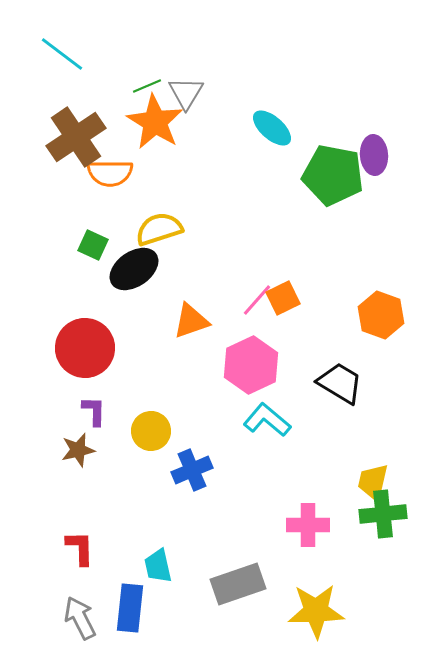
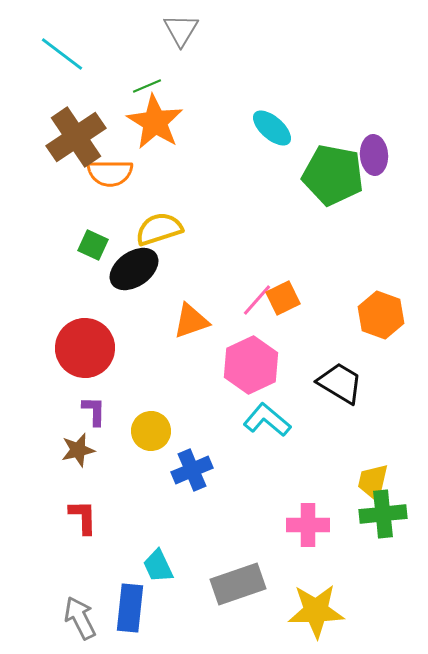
gray triangle: moved 5 px left, 63 px up
red L-shape: moved 3 px right, 31 px up
cyan trapezoid: rotated 12 degrees counterclockwise
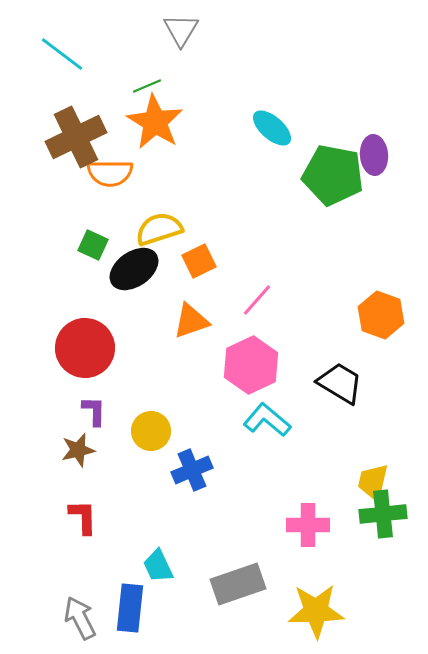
brown cross: rotated 8 degrees clockwise
orange square: moved 84 px left, 37 px up
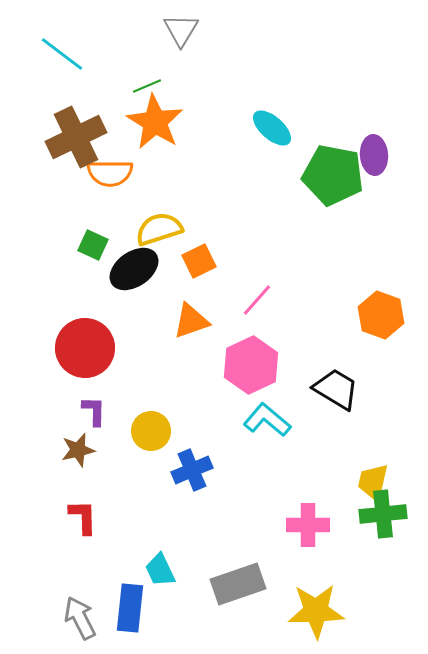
black trapezoid: moved 4 px left, 6 px down
cyan trapezoid: moved 2 px right, 4 px down
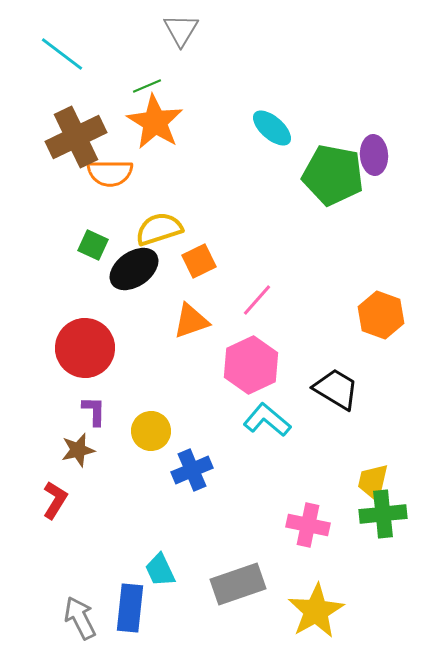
red L-shape: moved 28 px left, 17 px up; rotated 33 degrees clockwise
pink cross: rotated 12 degrees clockwise
yellow star: rotated 28 degrees counterclockwise
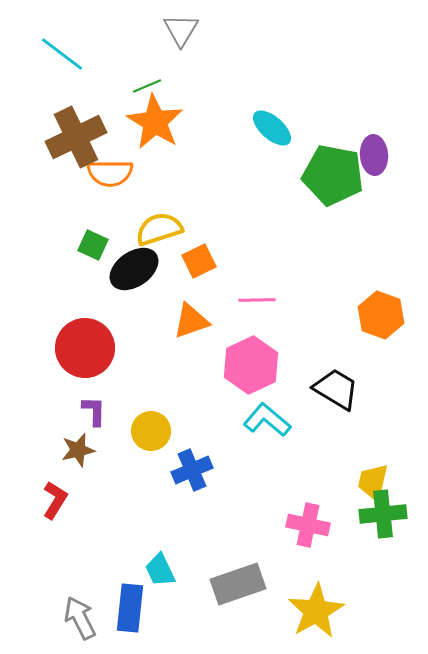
pink line: rotated 48 degrees clockwise
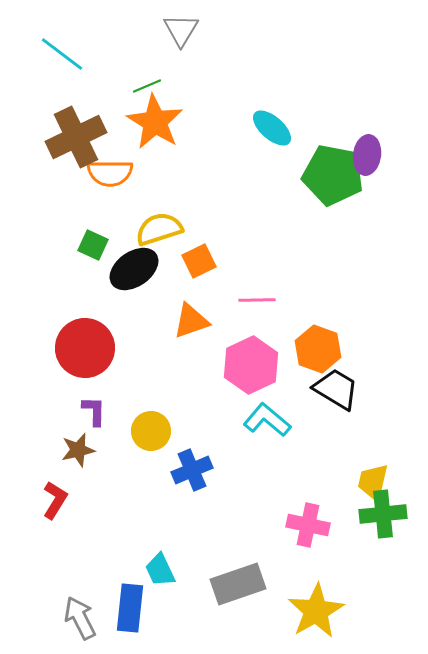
purple ellipse: moved 7 px left; rotated 12 degrees clockwise
orange hexagon: moved 63 px left, 34 px down
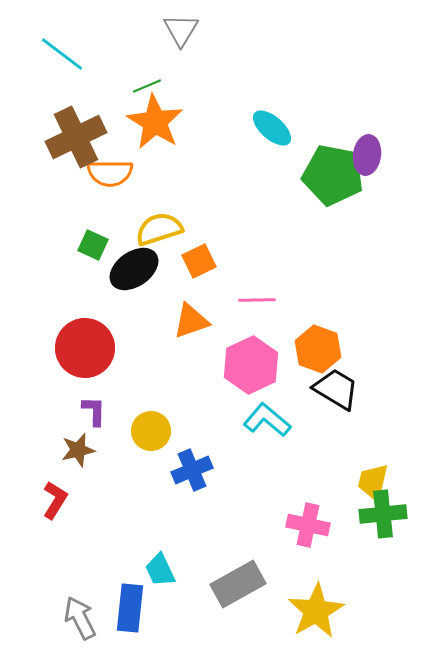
gray rectangle: rotated 10 degrees counterclockwise
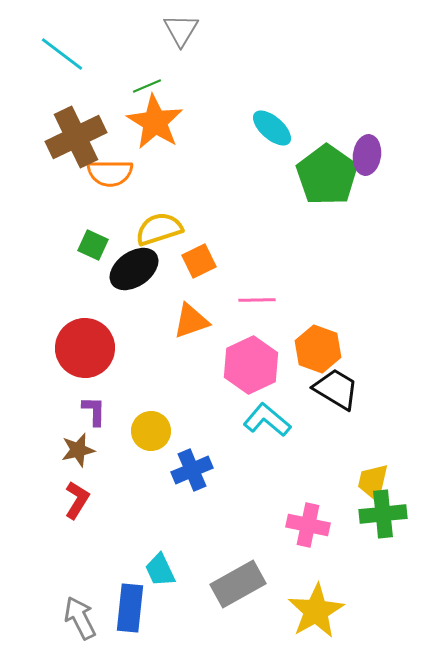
green pentagon: moved 6 px left; rotated 24 degrees clockwise
red L-shape: moved 22 px right
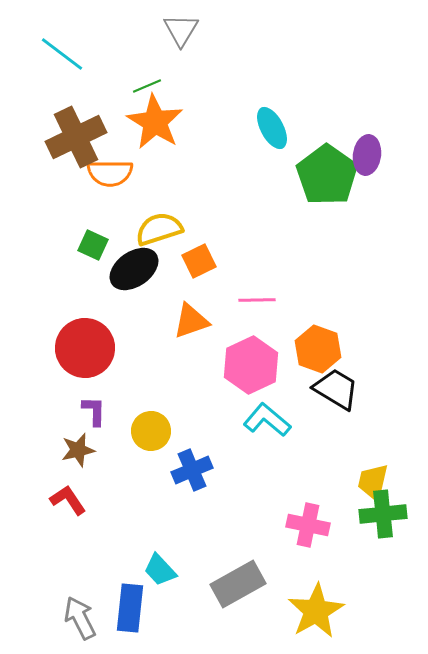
cyan ellipse: rotated 21 degrees clockwise
red L-shape: moved 9 px left; rotated 66 degrees counterclockwise
cyan trapezoid: rotated 18 degrees counterclockwise
